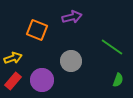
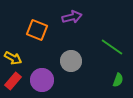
yellow arrow: rotated 48 degrees clockwise
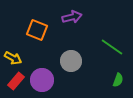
red rectangle: moved 3 px right
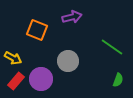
gray circle: moved 3 px left
purple circle: moved 1 px left, 1 px up
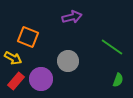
orange square: moved 9 px left, 7 px down
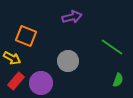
orange square: moved 2 px left, 1 px up
yellow arrow: moved 1 px left
purple circle: moved 4 px down
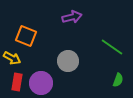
red rectangle: moved 1 px right, 1 px down; rotated 30 degrees counterclockwise
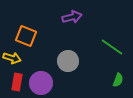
yellow arrow: rotated 12 degrees counterclockwise
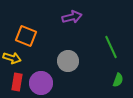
green line: moved 1 px left; rotated 30 degrees clockwise
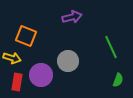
purple circle: moved 8 px up
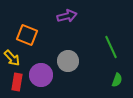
purple arrow: moved 5 px left, 1 px up
orange square: moved 1 px right, 1 px up
yellow arrow: rotated 30 degrees clockwise
green semicircle: moved 1 px left
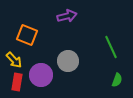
yellow arrow: moved 2 px right, 2 px down
